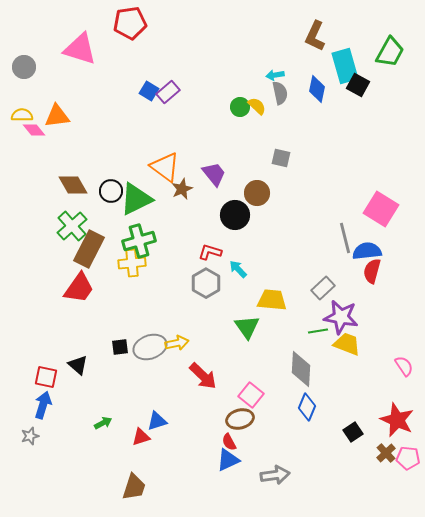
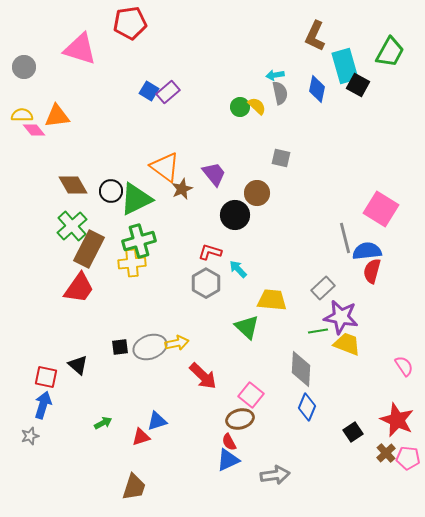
green triangle at (247, 327): rotated 12 degrees counterclockwise
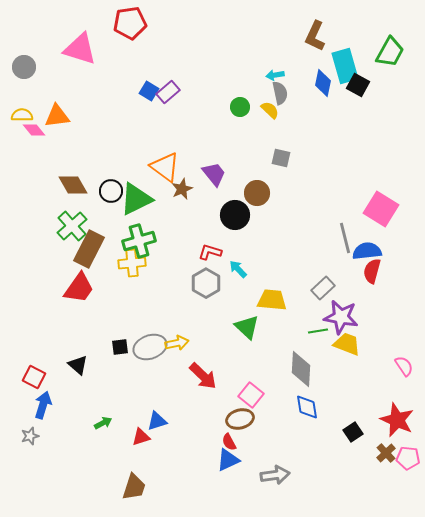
blue diamond at (317, 89): moved 6 px right, 6 px up
yellow semicircle at (257, 106): moved 13 px right, 4 px down
red square at (46, 377): moved 12 px left; rotated 15 degrees clockwise
blue diamond at (307, 407): rotated 32 degrees counterclockwise
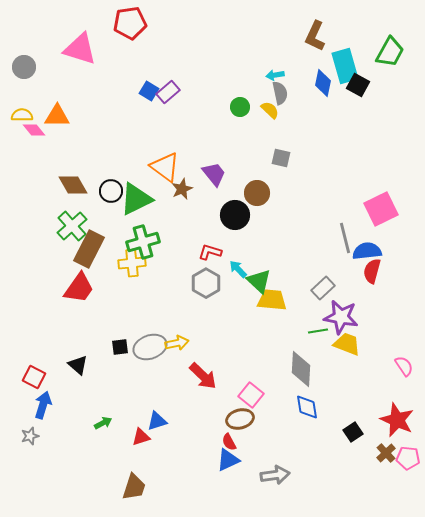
orange triangle at (57, 116): rotated 8 degrees clockwise
pink square at (381, 209): rotated 32 degrees clockwise
green cross at (139, 241): moved 4 px right, 1 px down
green triangle at (247, 327): moved 12 px right, 46 px up
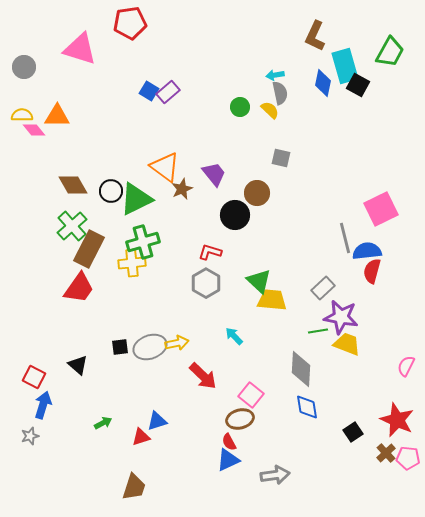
cyan arrow at (238, 269): moved 4 px left, 67 px down
pink semicircle at (404, 366): moved 2 px right; rotated 120 degrees counterclockwise
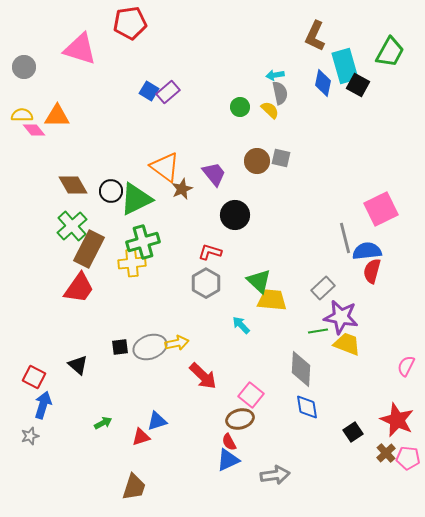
brown circle at (257, 193): moved 32 px up
cyan arrow at (234, 336): moved 7 px right, 11 px up
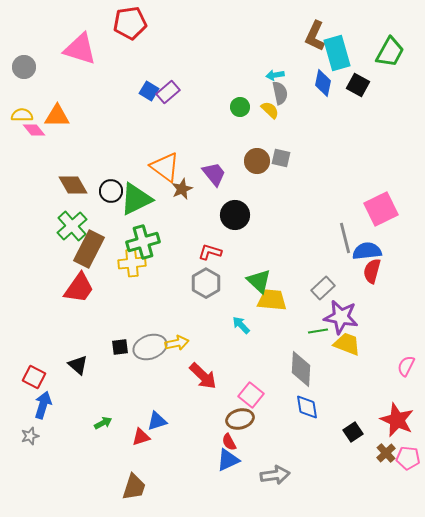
cyan rectangle at (345, 66): moved 8 px left, 13 px up
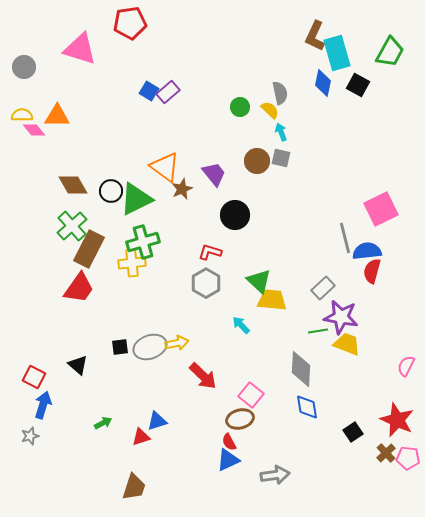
cyan arrow at (275, 75): moved 6 px right, 57 px down; rotated 78 degrees clockwise
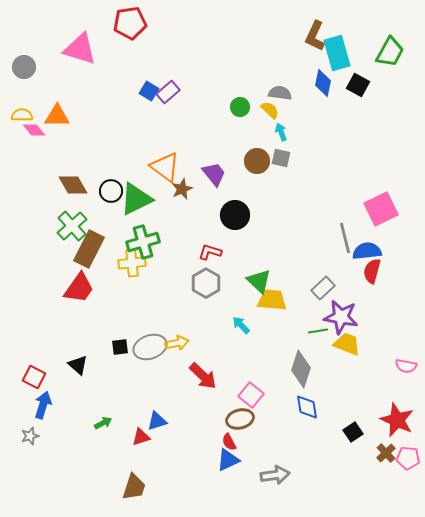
gray semicircle at (280, 93): rotated 70 degrees counterclockwise
pink semicircle at (406, 366): rotated 105 degrees counterclockwise
gray diamond at (301, 369): rotated 15 degrees clockwise
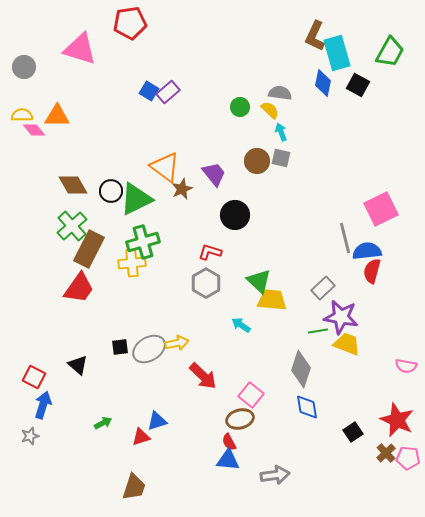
cyan arrow at (241, 325): rotated 12 degrees counterclockwise
gray ellipse at (150, 347): moved 1 px left, 2 px down; rotated 12 degrees counterclockwise
blue triangle at (228, 460): rotated 30 degrees clockwise
